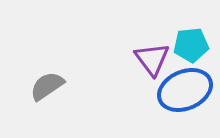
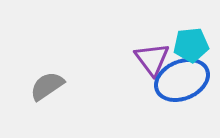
blue ellipse: moved 3 px left, 10 px up
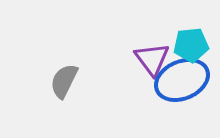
gray semicircle: moved 17 px right, 5 px up; rotated 30 degrees counterclockwise
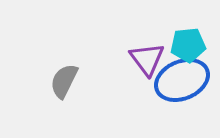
cyan pentagon: moved 3 px left
purple triangle: moved 5 px left
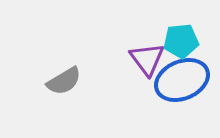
cyan pentagon: moved 7 px left, 4 px up
gray semicircle: rotated 147 degrees counterclockwise
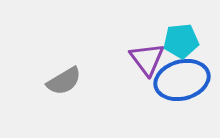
blue ellipse: rotated 8 degrees clockwise
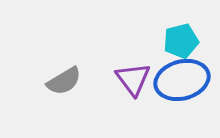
cyan pentagon: rotated 8 degrees counterclockwise
purple triangle: moved 14 px left, 20 px down
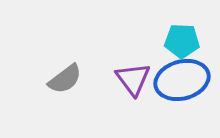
cyan pentagon: moved 1 px right; rotated 16 degrees clockwise
gray semicircle: moved 1 px right, 2 px up; rotated 6 degrees counterclockwise
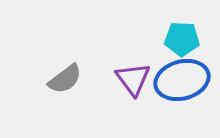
cyan pentagon: moved 2 px up
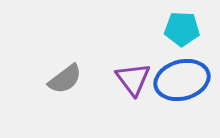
cyan pentagon: moved 10 px up
